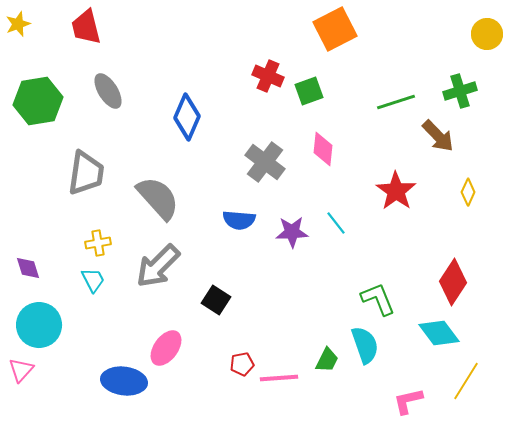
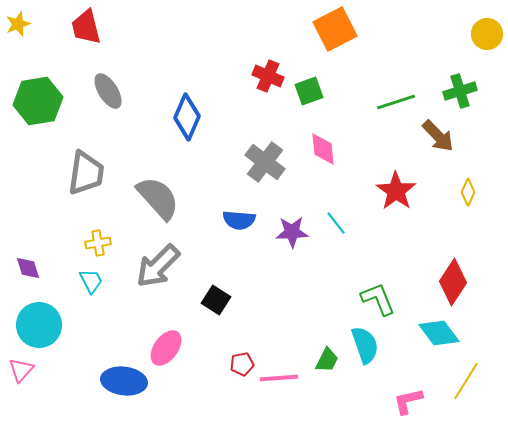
pink diamond: rotated 12 degrees counterclockwise
cyan trapezoid: moved 2 px left, 1 px down
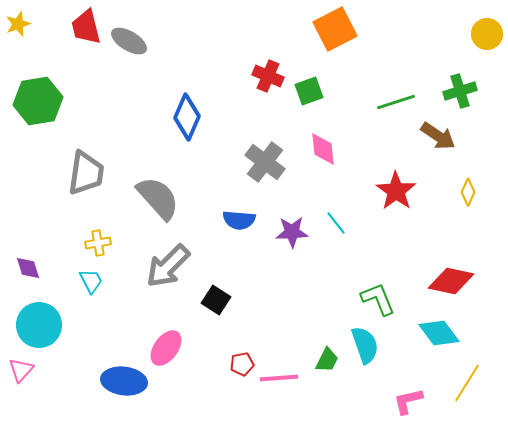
gray ellipse: moved 21 px right, 50 px up; rotated 27 degrees counterclockwise
brown arrow: rotated 12 degrees counterclockwise
gray arrow: moved 10 px right
red diamond: moved 2 px left, 1 px up; rotated 69 degrees clockwise
yellow line: moved 1 px right, 2 px down
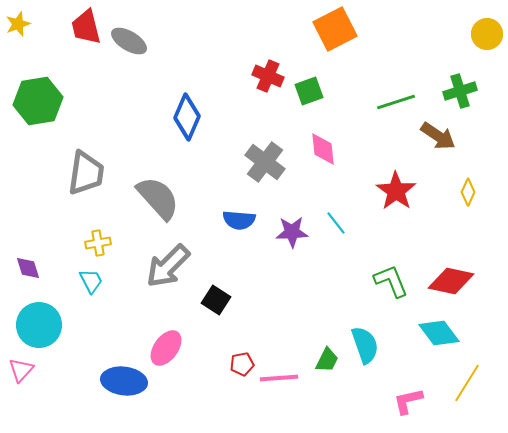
green L-shape: moved 13 px right, 18 px up
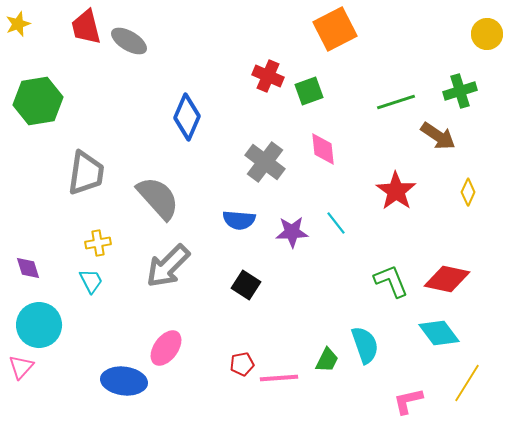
red diamond: moved 4 px left, 2 px up
black square: moved 30 px right, 15 px up
pink triangle: moved 3 px up
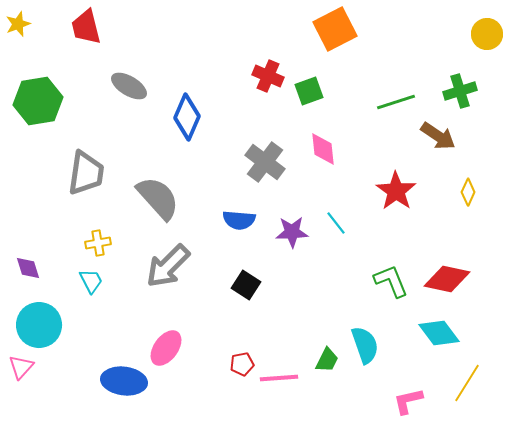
gray ellipse: moved 45 px down
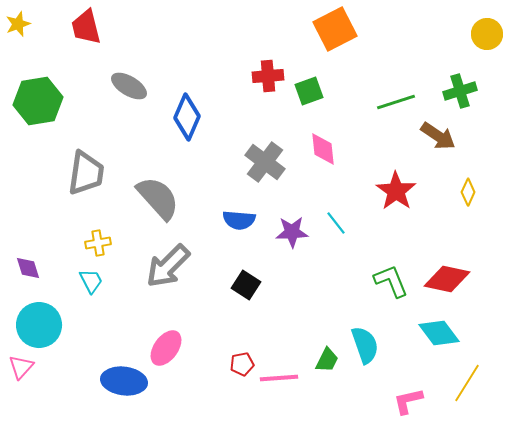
red cross: rotated 28 degrees counterclockwise
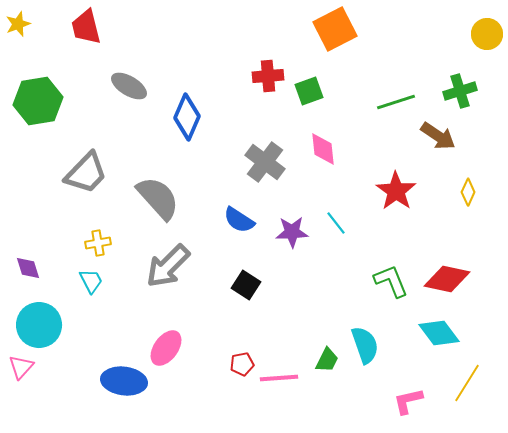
gray trapezoid: rotated 36 degrees clockwise
blue semicircle: rotated 28 degrees clockwise
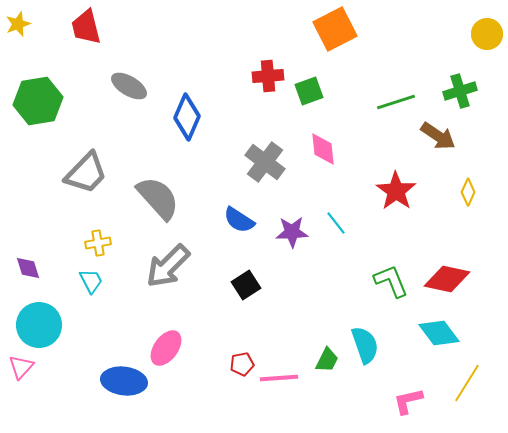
black square: rotated 24 degrees clockwise
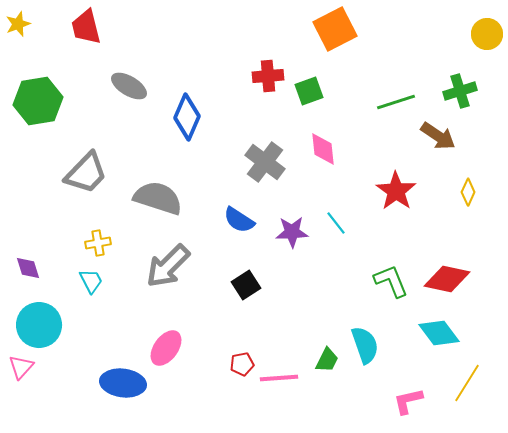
gray semicircle: rotated 30 degrees counterclockwise
blue ellipse: moved 1 px left, 2 px down
